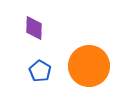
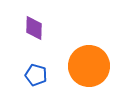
blue pentagon: moved 4 px left, 4 px down; rotated 15 degrees counterclockwise
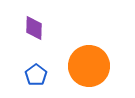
blue pentagon: rotated 20 degrees clockwise
